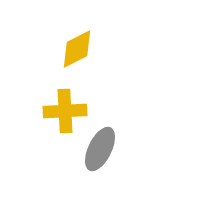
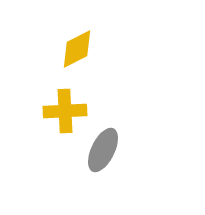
gray ellipse: moved 3 px right, 1 px down
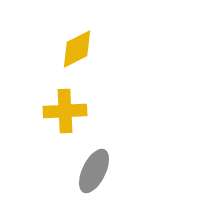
gray ellipse: moved 9 px left, 21 px down
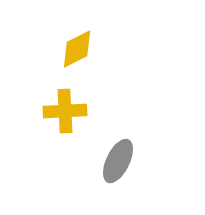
gray ellipse: moved 24 px right, 10 px up
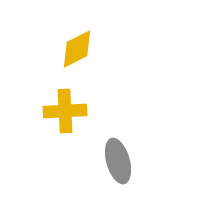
gray ellipse: rotated 42 degrees counterclockwise
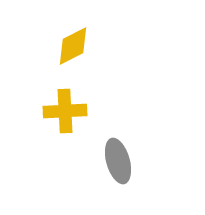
yellow diamond: moved 4 px left, 3 px up
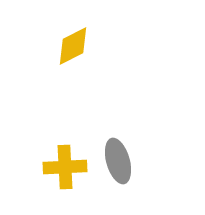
yellow cross: moved 56 px down
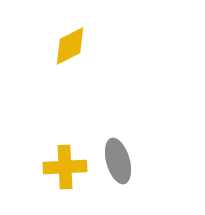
yellow diamond: moved 3 px left
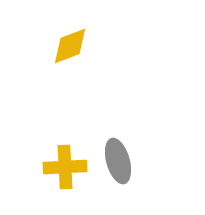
yellow diamond: rotated 6 degrees clockwise
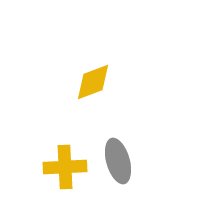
yellow diamond: moved 23 px right, 36 px down
